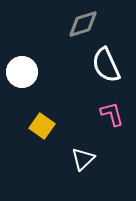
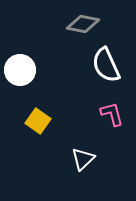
gray diamond: rotated 28 degrees clockwise
white circle: moved 2 px left, 2 px up
yellow square: moved 4 px left, 5 px up
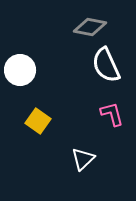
gray diamond: moved 7 px right, 3 px down
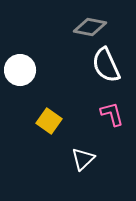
yellow square: moved 11 px right
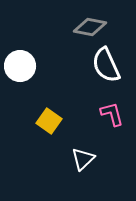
white circle: moved 4 px up
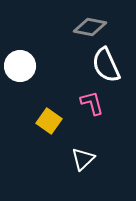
pink L-shape: moved 20 px left, 11 px up
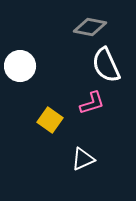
pink L-shape: rotated 88 degrees clockwise
yellow square: moved 1 px right, 1 px up
white triangle: rotated 20 degrees clockwise
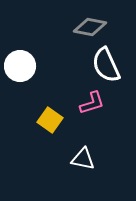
white triangle: rotated 35 degrees clockwise
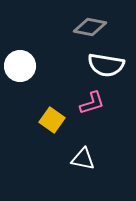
white semicircle: rotated 57 degrees counterclockwise
yellow square: moved 2 px right
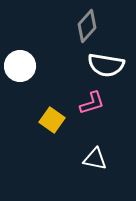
gray diamond: moved 3 px left, 1 px up; rotated 60 degrees counterclockwise
white triangle: moved 12 px right
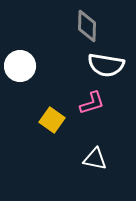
gray diamond: rotated 40 degrees counterclockwise
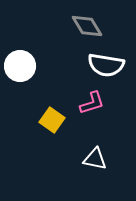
gray diamond: rotated 32 degrees counterclockwise
